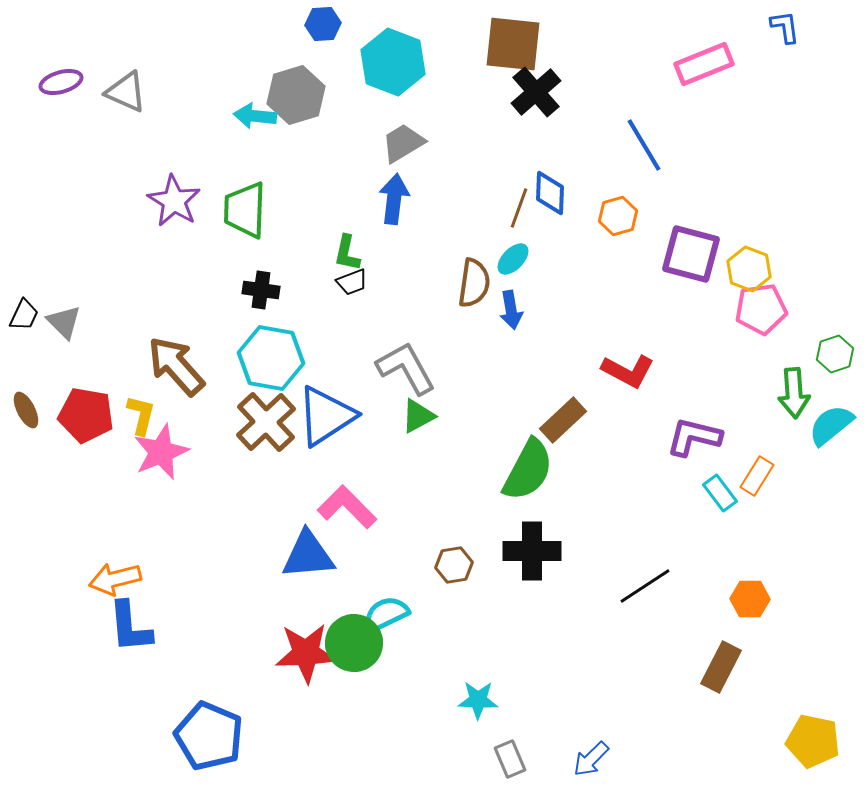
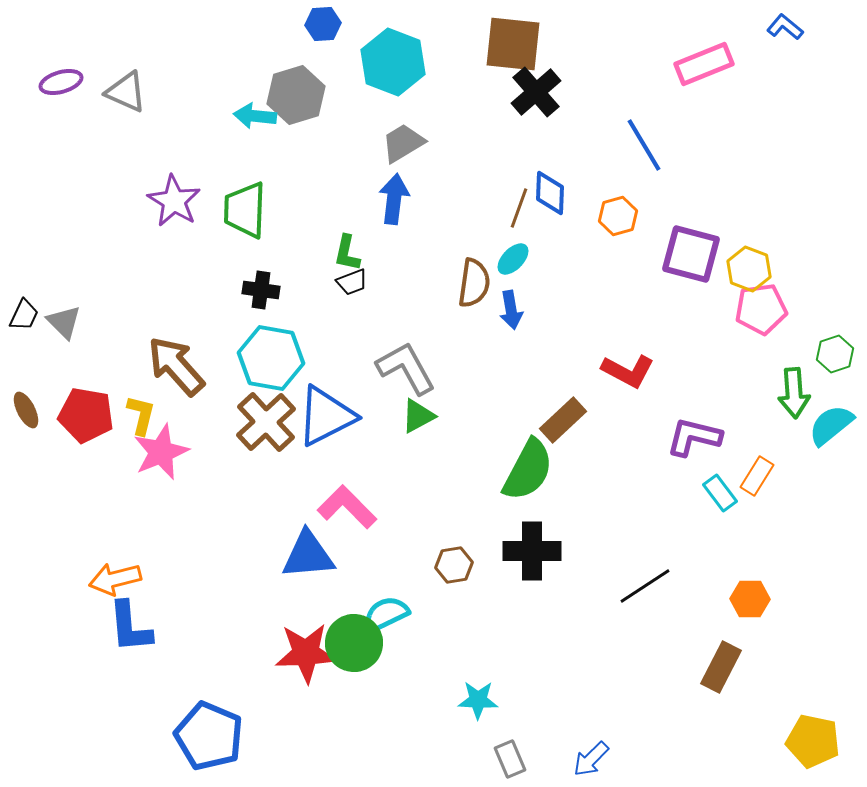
blue L-shape at (785, 27): rotated 42 degrees counterclockwise
blue triangle at (326, 416): rotated 6 degrees clockwise
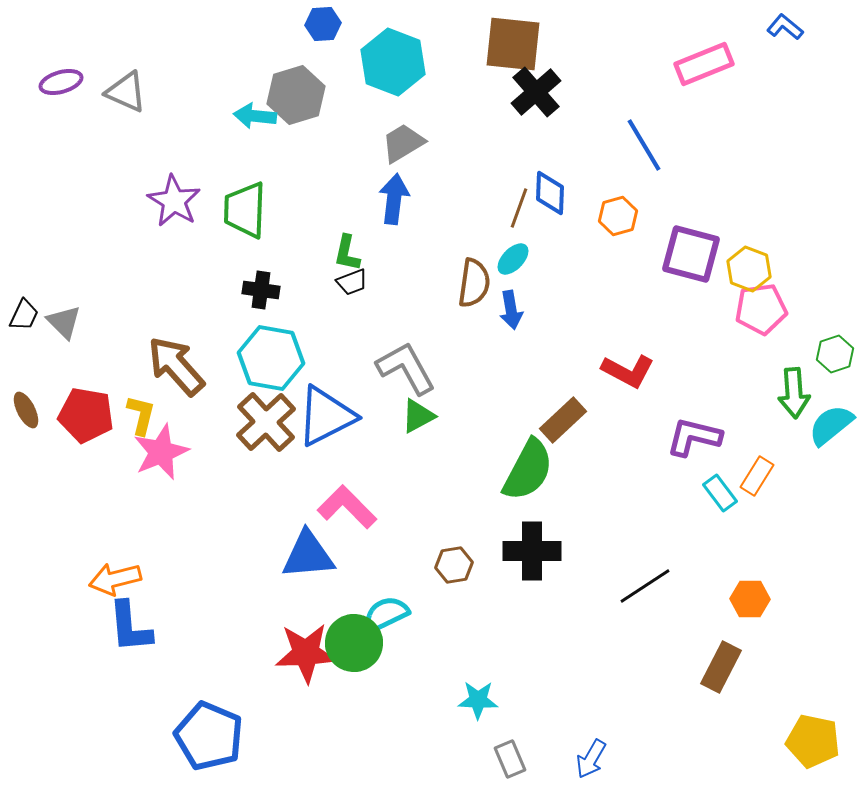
blue arrow at (591, 759): rotated 15 degrees counterclockwise
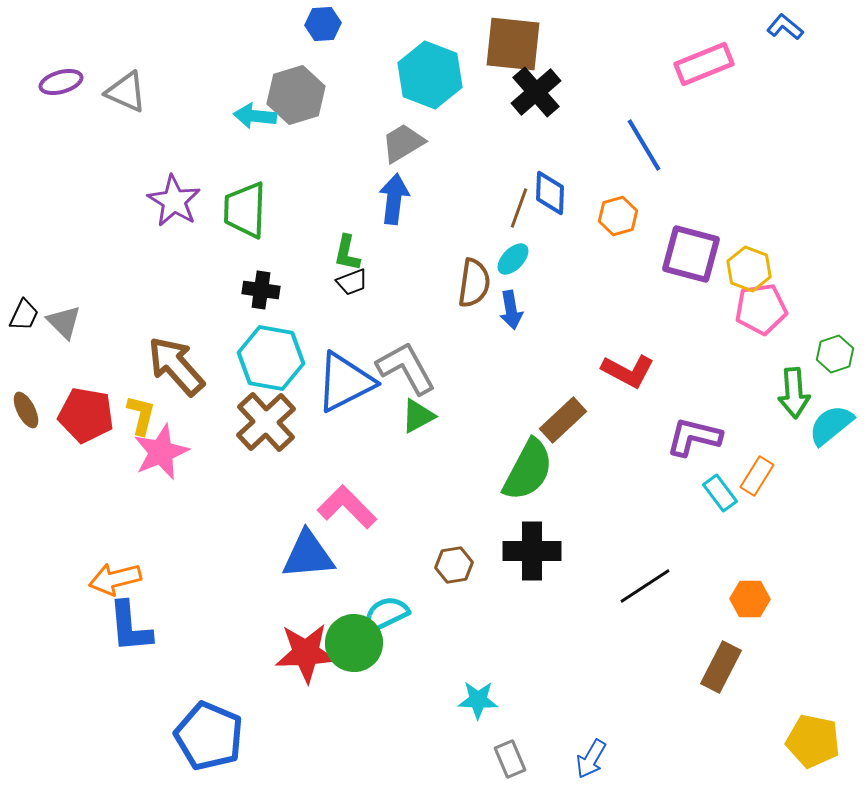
cyan hexagon at (393, 62): moved 37 px right, 13 px down
blue triangle at (326, 416): moved 19 px right, 34 px up
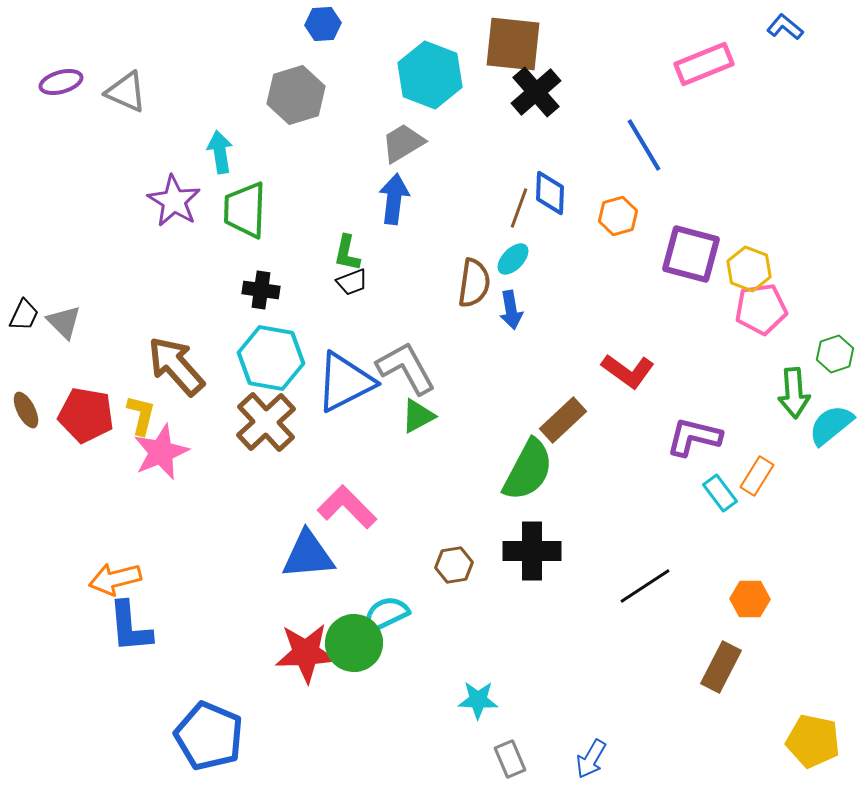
cyan arrow at (255, 116): moved 35 px left, 36 px down; rotated 75 degrees clockwise
red L-shape at (628, 371): rotated 8 degrees clockwise
